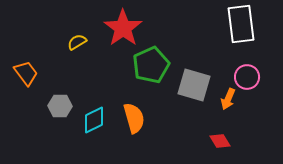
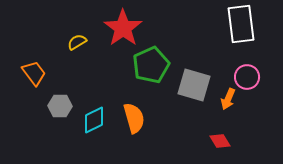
orange trapezoid: moved 8 px right
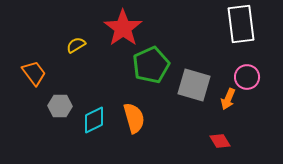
yellow semicircle: moved 1 px left, 3 px down
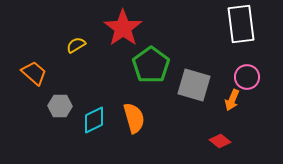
green pentagon: rotated 12 degrees counterclockwise
orange trapezoid: rotated 12 degrees counterclockwise
orange arrow: moved 4 px right, 1 px down
red diamond: rotated 20 degrees counterclockwise
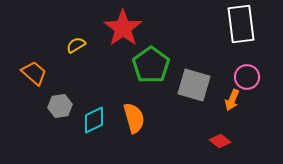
gray hexagon: rotated 10 degrees counterclockwise
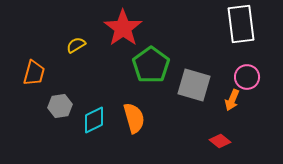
orange trapezoid: rotated 64 degrees clockwise
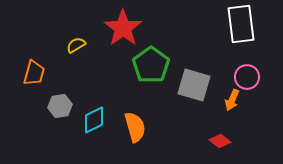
orange semicircle: moved 1 px right, 9 px down
